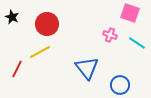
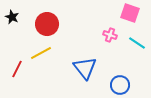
yellow line: moved 1 px right, 1 px down
blue triangle: moved 2 px left
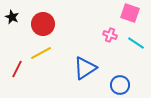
red circle: moved 4 px left
cyan line: moved 1 px left
blue triangle: rotated 35 degrees clockwise
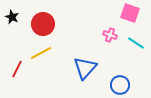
blue triangle: rotated 15 degrees counterclockwise
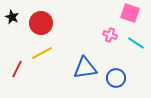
red circle: moved 2 px left, 1 px up
yellow line: moved 1 px right
blue triangle: rotated 40 degrees clockwise
blue circle: moved 4 px left, 7 px up
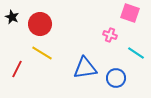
red circle: moved 1 px left, 1 px down
cyan line: moved 10 px down
yellow line: rotated 60 degrees clockwise
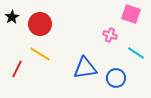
pink square: moved 1 px right, 1 px down
black star: rotated 16 degrees clockwise
yellow line: moved 2 px left, 1 px down
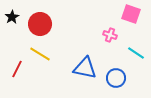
blue triangle: rotated 20 degrees clockwise
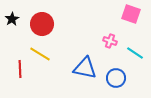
black star: moved 2 px down
red circle: moved 2 px right
pink cross: moved 6 px down
cyan line: moved 1 px left
red line: moved 3 px right; rotated 30 degrees counterclockwise
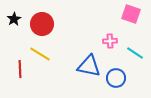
black star: moved 2 px right
pink cross: rotated 24 degrees counterclockwise
blue triangle: moved 4 px right, 2 px up
